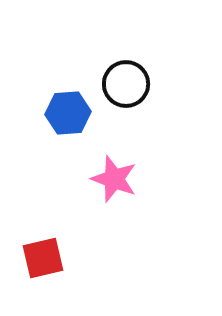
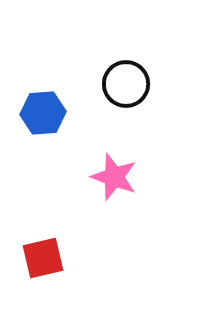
blue hexagon: moved 25 px left
pink star: moved 2 px up
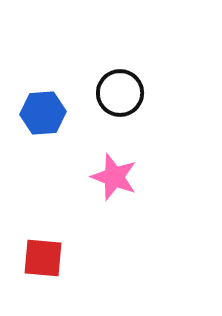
black circle: moved 6 px left, 9 px down
red square: rotated 18 degrees clockwise
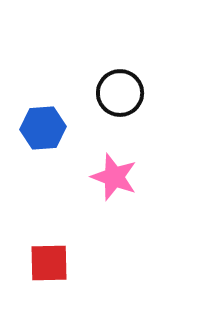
blue hexagon: moved 15 px down
red square: moved 6 px right, 5 px down; rotated 6 degrees counterclockwise
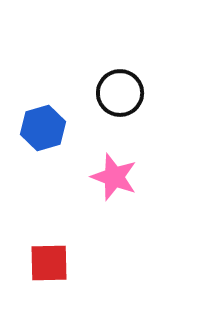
blue hexagon: rotated 12 degrees counterclockwise
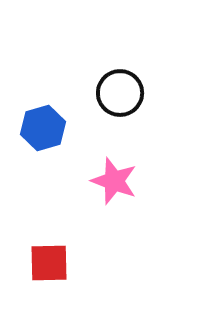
pink star: moved 4 px down
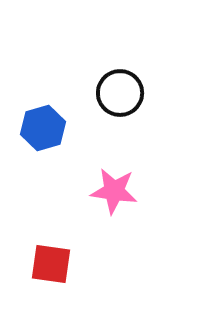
pink star: moved 10 px down; rotated 12 degrees counterclockwise
red square: moved 2 px right, 1 px down; rotated 9 degrees clockwise
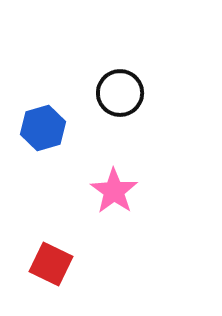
pink star: rotated 27 degrees clockwise
red square: rotated 18 degrees clockwise
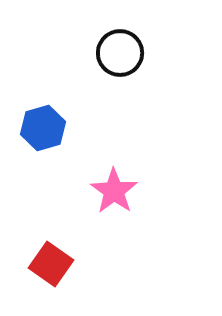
black circle: moved 40 px up
red square: rotated 9 degrees clockwise
